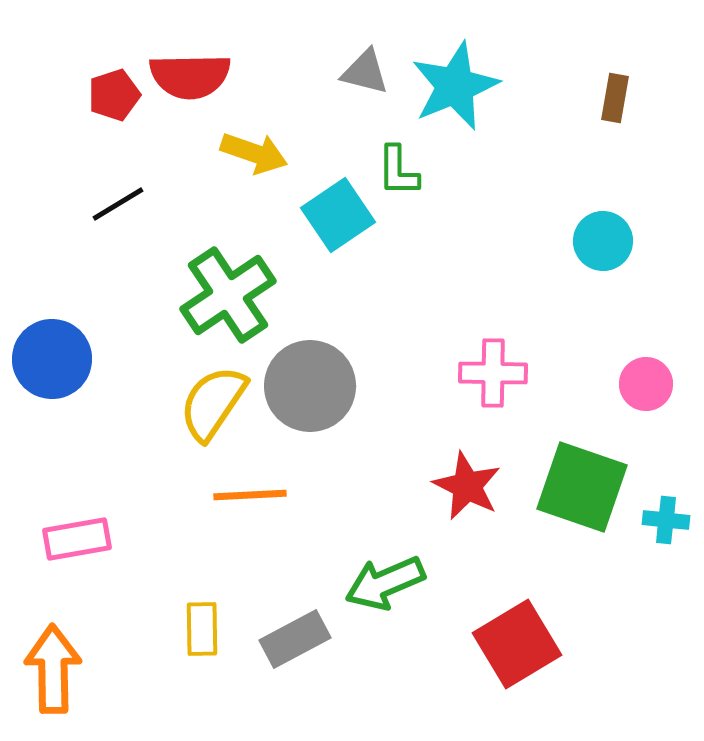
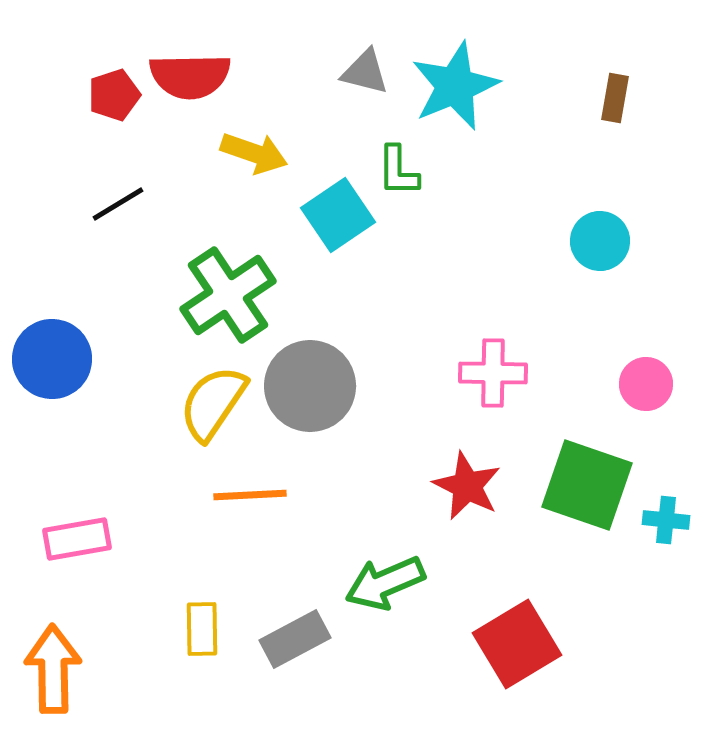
cyan circle: moved 3 px left
green square: moved 5 px right, 2 px up
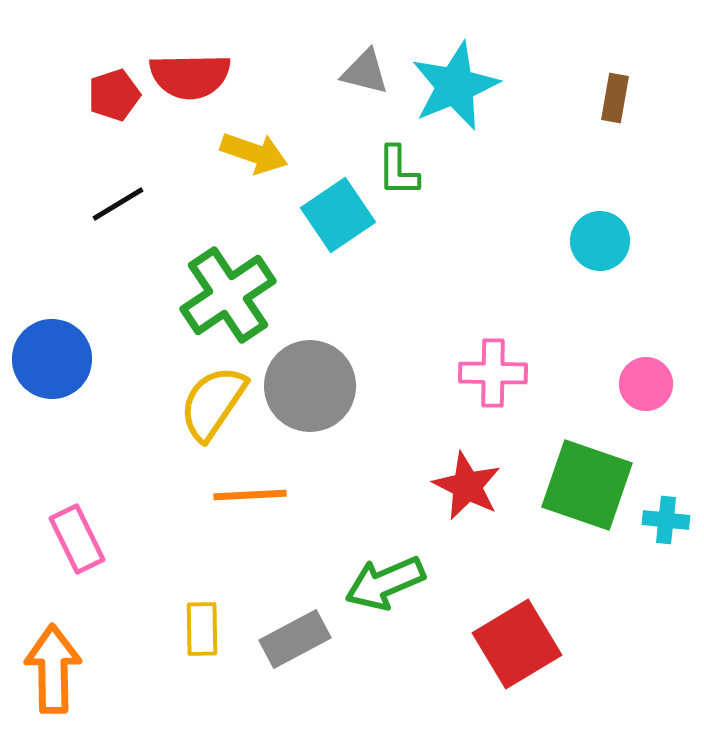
pink rectangle: rotated 74 degrees clockwise
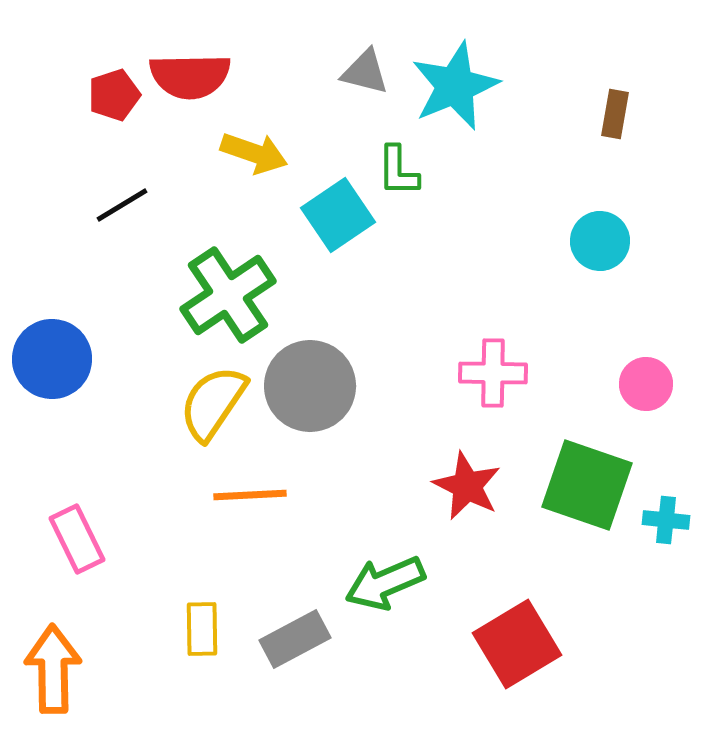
brown rectangle: moved 16 px down
black line: moved 4 px right, 1 px down
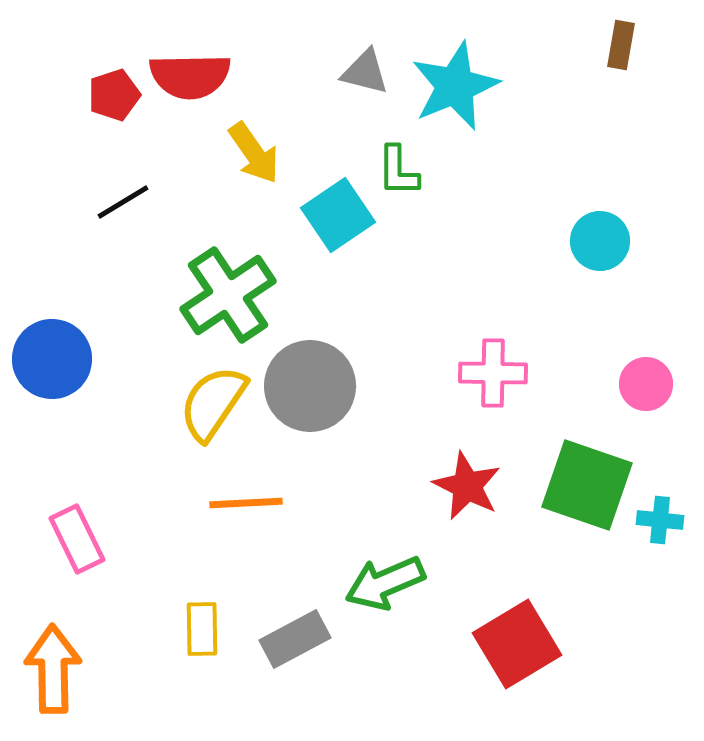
brown rectangle: moved 6 px right, 69 px up
yellow arrow: rotated 36 degrees clockwise
black line: moved 1 px right, 3 px up
orange line: moved 4 px left, 8 px down
cyan cross: moved 6 px left
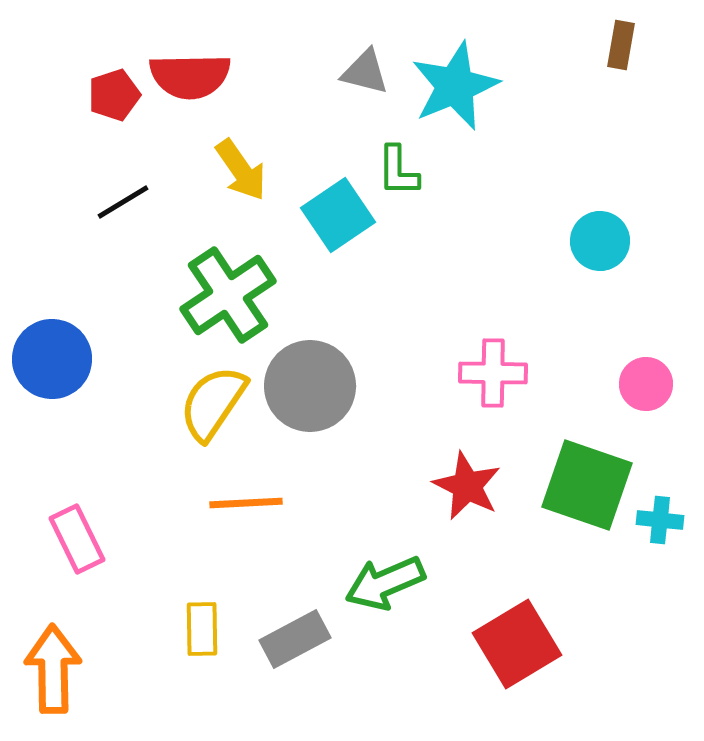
yellow arrow: moved 13 px left, 17 px down
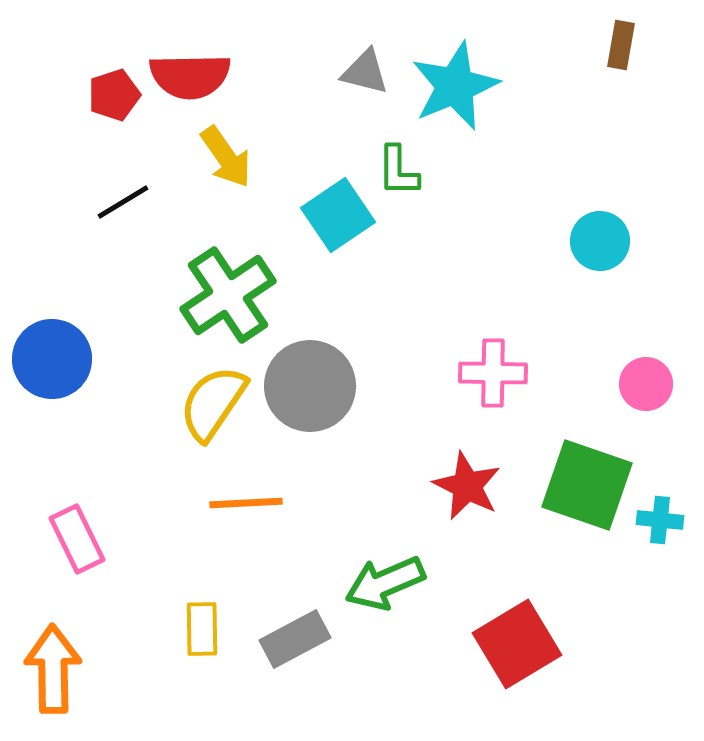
yellow arrow: moved 15 px left, 13 px up
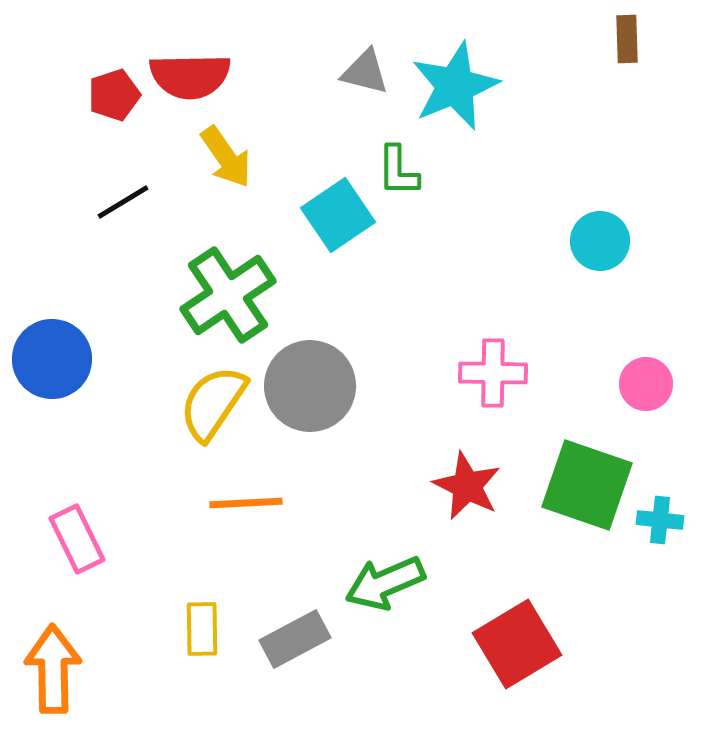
brown rectangle: moved 6 px right, 6 px up; rotated 12 degrees counterclockwise
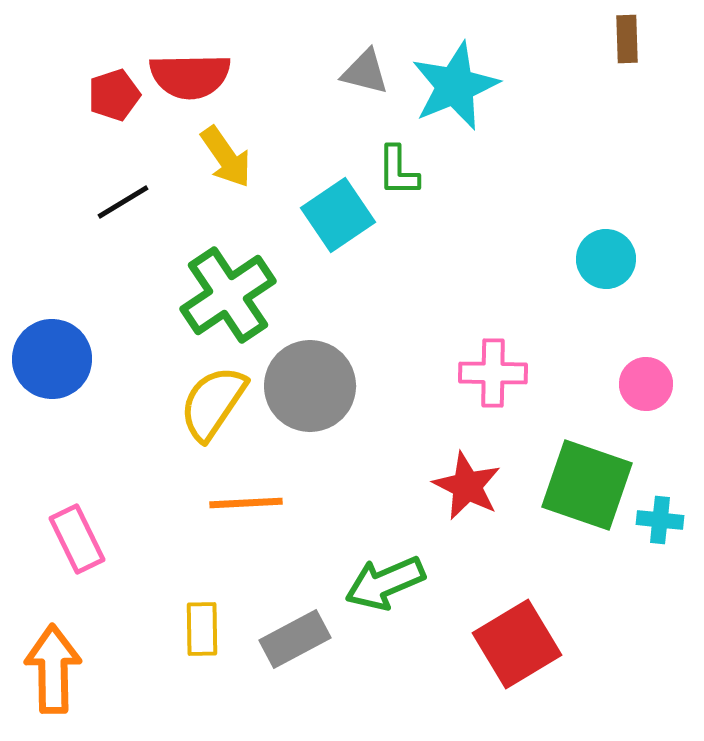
cyan circle: moved 6 px right, 18 px down
